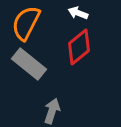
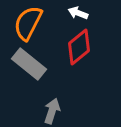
orange semicircle: moved 2 px right
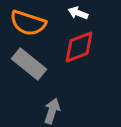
orange semicircle: rotated 99 degrees counterclockwise
red diamond: rotated 18 degrees clockwise
